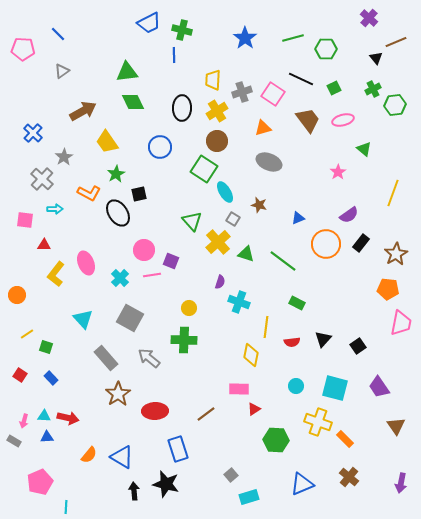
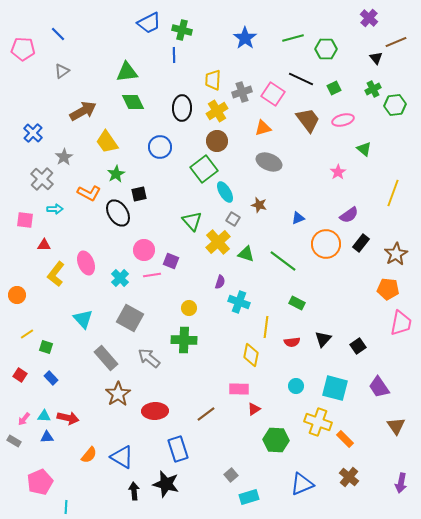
green square at (204, 169): rotated 20 degrees clockwise
pink arrow at (24, 421): moved 2 px up; rotated 24 degrees clockwise
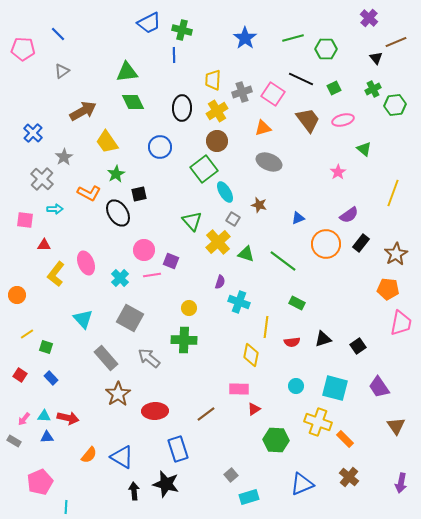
black triangle at (323, 339): rotated 30 degrees clockwise
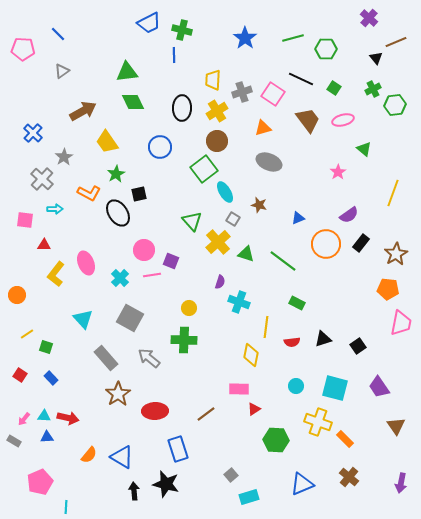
green square at (334, 88): rotated 32 degrees counterclockwise
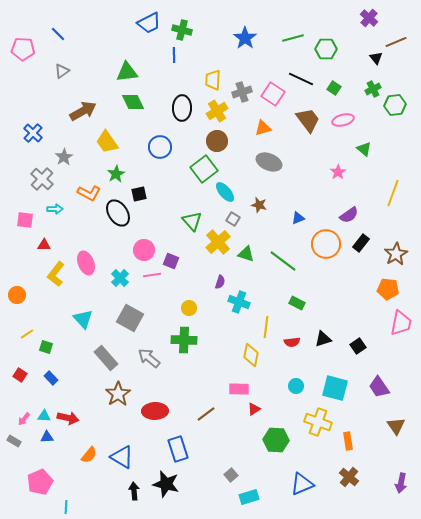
cyan ellipse at (225, 192): rotated 10 degrees counterclockwise
orange rectangle at (345, 439): moved 3 px right, 2 px down; rotated 36 degrees clockwise
